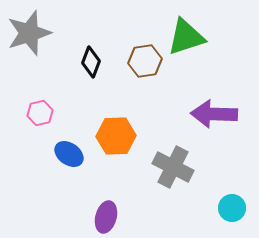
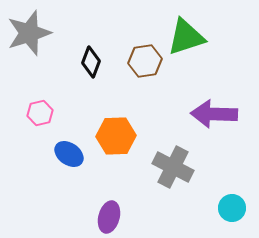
purple ellipse: moved 3 px right
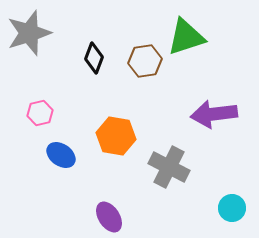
black diamond: moved 3 px right, 4 px up
purple arrow: rotated 9 degrees counterclockwise
orange hexagon: rotated 12 degrees clockwise
blue ellipse: moved 8 px left, 1 px down
gray cross: moved 4 px left
purple ellipse: rotated 48 degrees counterclockwise
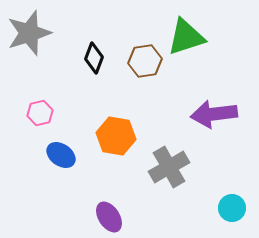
gray cross: rotated 33 degrees clockwise
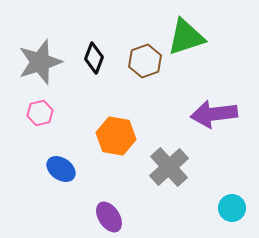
gray star: moved 11 px right, 29 px down
brown hexagon: rotated 12 degrees counterclockwise
blue ellipse: moved 14 px down
gray cross: rotated 12 degrees counterclockwise
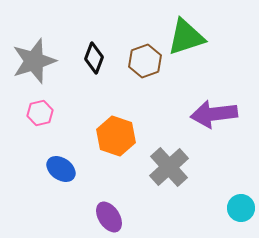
gray star: moved 6 px left, 1 px up
orange hexagon: rotated 9 degrees clockwise
cyan circle: moved 9 px right
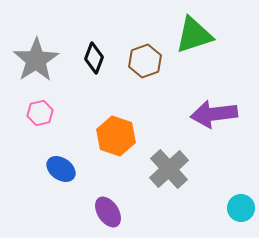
green triangle: moved 8 px right, 2 px up
gray star: moved 2 px right, 1 px up; rotated 15 degrees counterclockwise
gray cross: moved 2 px down
purple ellipse: moved 1 px left, 5 px up
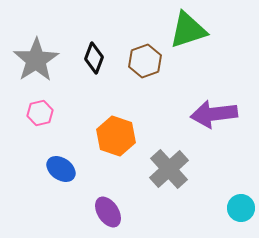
green triangle: moved 6 px left, 5 px up
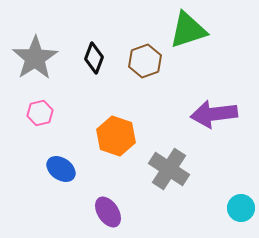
gray star: moved 1 px left, 2 px up
gray cross: rotated 15 degrees counterclockwise
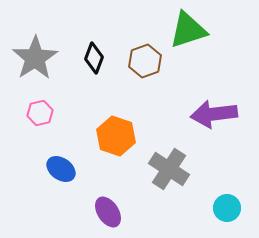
cyan circle: moved 14 px left
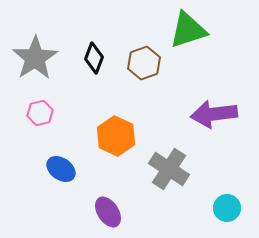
brown hexagon: moved 1 px left, 2 px down
orange hexagon: rotated 6 degrees clockwise
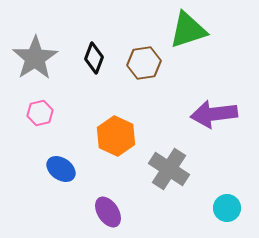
brown hexagon: rotated 12 degrees clockwise
